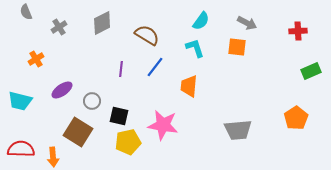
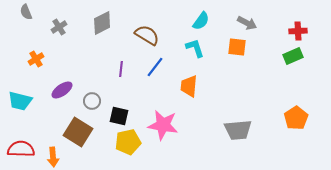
green rectangle: moved 18 px left, 15 px up
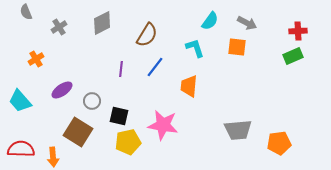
cyan semicircle: moved 9 px right
brown semicircle: rotated 90 degrees clockwise
cyan trapezoid: rotated 35 degrees clockwise
orange pentagon: moved 17 px left, 25 px down; rotated 25 degrees clockwise
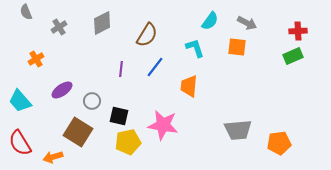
red semicircle: moved 1 px left, 6 px up; rotated 124 degrees counterclockwise
orange arrow: rotated 78 degrees clockwise
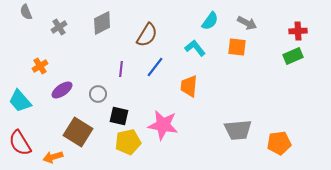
cyan L-shape: rotated 20 degrees counterclockwise
orange cross: moved 4 px right, 7 px down
gray circle: moved 6 px right, 7 px up
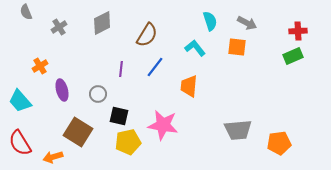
cyan semicircle: rotated 54 degrees counterclockwise
purple ellipse: rotated 70 degrees counterclockwise
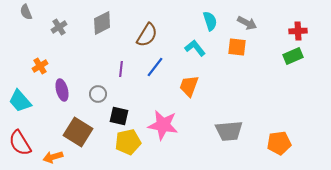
orange trapezoid: rotated 15 degrees clockwise
gray trapezoid: moved 9 px left, 1 px down
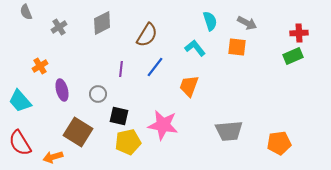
red cross: moved 1 px right, 2 px down
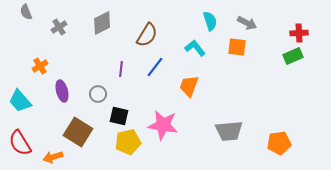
purple ellipse: moved 1 px down
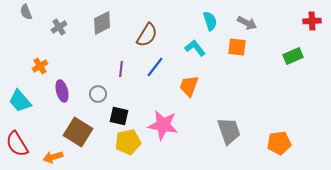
red cross: moved 13 px right, 12 px up
gray trapezoid: rotated 104 degrees counterclockwise
red semicircle: moved 3 px left, 1 px down
